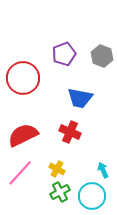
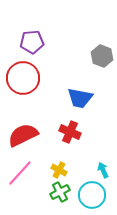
purple pentagon: moved 32 px left, 12 px up; rotated 15 degrees clockwise
yellow cross: moved 2 px right, 1 px down
cyan circle: moved 1 px up
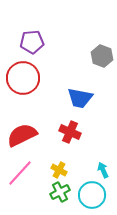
red semicircle: moved 1 px left
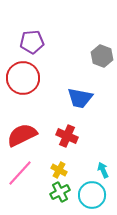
red cross: moved 3 px left, 4 px down
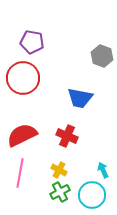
purple pentagon: rotated 15 degrees clockwise
pink line: rotated 32 degrees counterclockwise
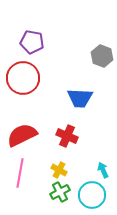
blue trapezoid: rotated 8 degrees counterclockwise
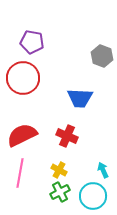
cyan circle: moved 1 px right, 1 px down
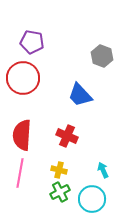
blue trapezoid: moved 3 px up; rotated 44 degrees clockwise
red semicircle: rotated 60 degrees counterclockwise
yellow cross: rotated 14 degrees counterclockwise
cyan circle: moved 1 px left, 3 px down
